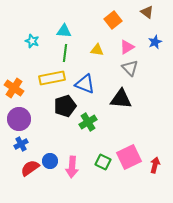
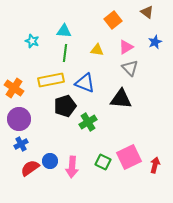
pink triangle: moved 1 px left
yellow rectangle: moved 1 px left, 2 px down
blue triangle: moved 1 px up
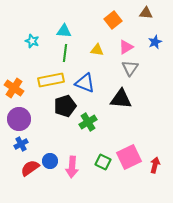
brown triangle: moved 1 px left, 1 px down; rotated 32 degrees counterclockwise
gray triangle: rotated 18 degrees clockwise
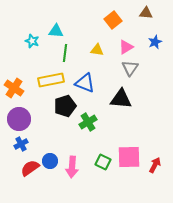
cyan triangle: moved 8 px left
pink square: rotated 25 degrees clockwise
red arrow: rotated 14 degrees clockwise
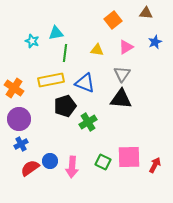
cyan triangle: moved 2 px down; rotated 14 degrees counterclockwise
gray triangle: moved 8 px left, 6 px down
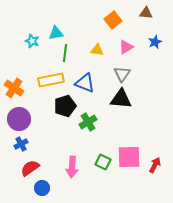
blue circle: moved 8 px left, 27 px down
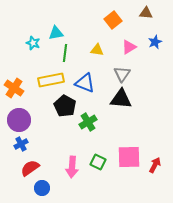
cyan star: moved 1 px right, 2 px down
pink triangle: moved 3 px right
black pentagon: rotated 25 degrees counterclockwise
purple circle: moved 1 px down
green square: moved 5 px left
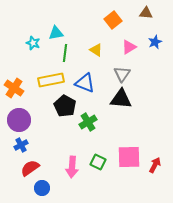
yellow triangle: moved 1 px left; rotated 24 degrees clockwise
blue cross: moved 1 px down
